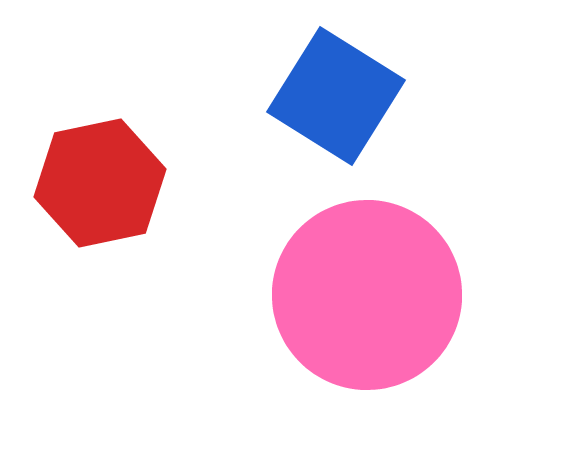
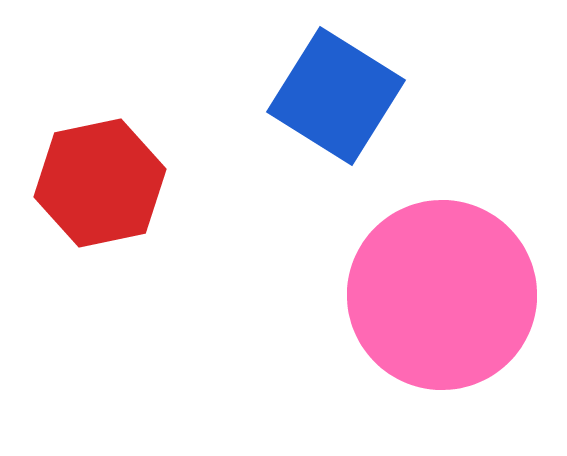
pink circle: moved 75 px right
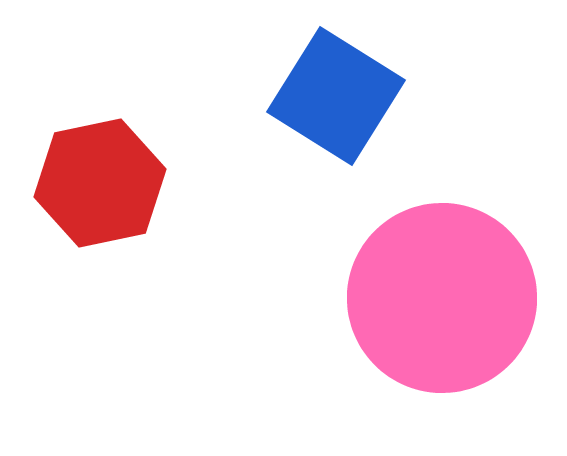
pink circle: moved 3 px down
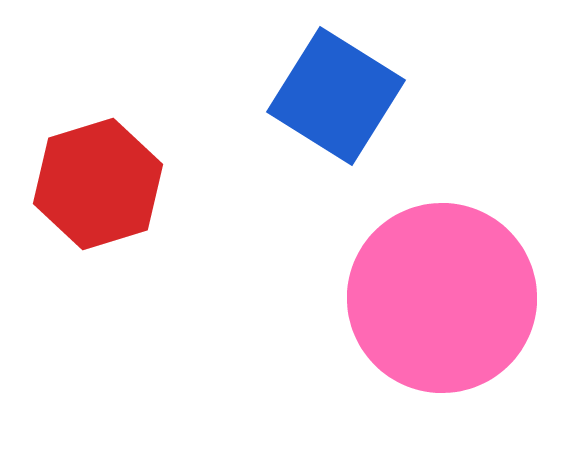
red hexagon: moved 2 px left, 1 px down; rotated 5 degrees counterclockwise
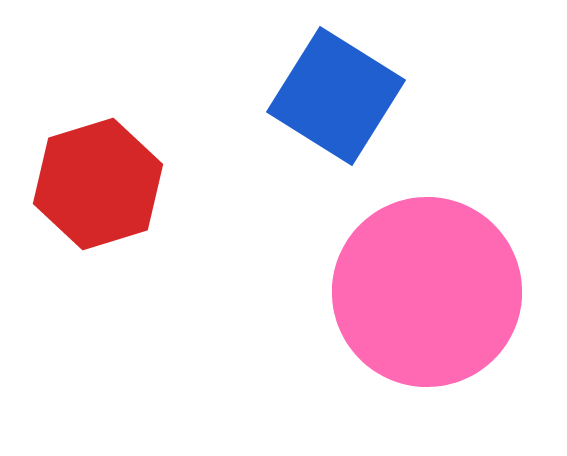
pink circle: moved 15 px left, 6 px up
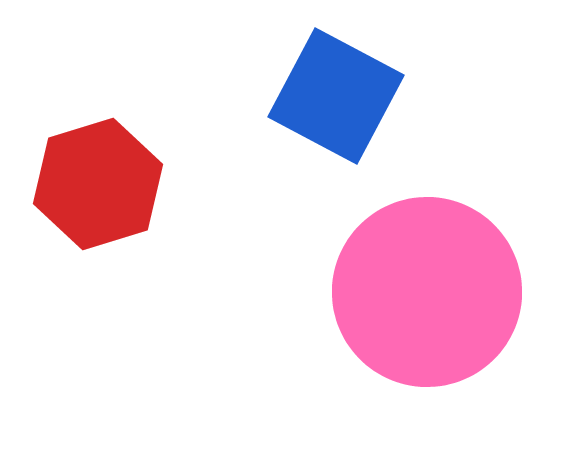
blue square: rotated 4 degrees counterclockwise
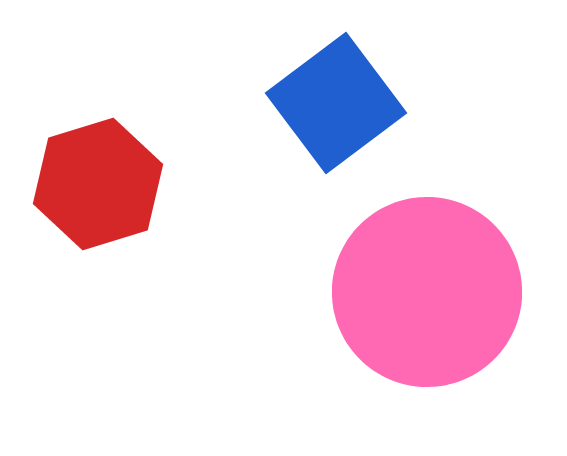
blue square: moved 7 px down; rotated 25 degrees clockwise
